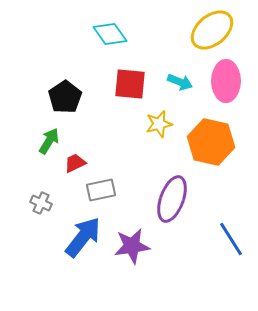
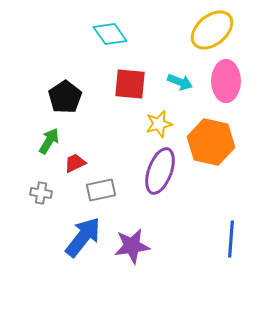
purple ellipse: moved 12 px left, 28 px up
gray cross: moved 10 px up; rotated 15 degrees counterclockwise
blue line: rotated 36 degrees clockwise
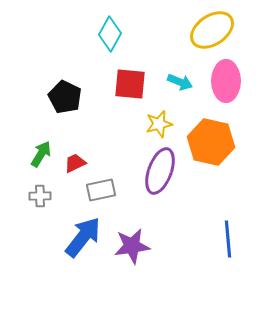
yellow ellipse: rotated 6 degrees clockwise
cyan diamond: rotated 64 degrees clockwise
black pentagon: rotated 12 degrees counterclockwise
green arrow: moved 8 px left, 13 px down
gray cross: moved 1 px left, 3 px down; rotated 10 degrees counterclockwise
blue line: moved 3 px left; rotated 9 degrees counterclockwise
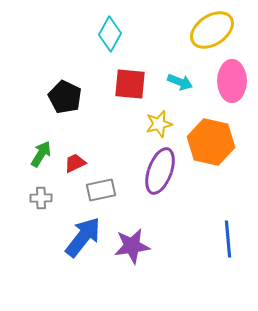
pink ellipse: moved 6 px right
gray cross: moved 1 px right, 2 px down
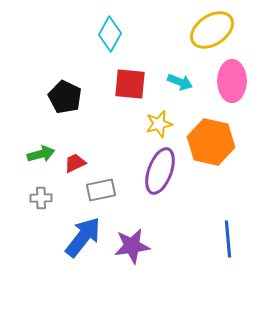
green arrow: rotated 44 degrees clockwise
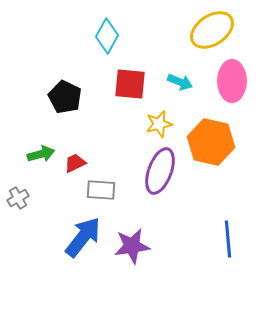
cyan diamond: moved 3 px left, 2 px down
gray rectangle: rotated 16 degrees clockwise
gray cross: moved 23 px left; rotated 30 degrees counterclockwise
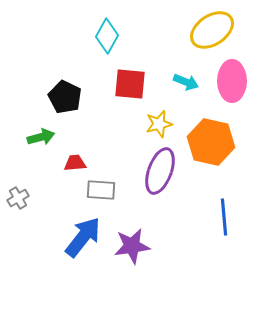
cyan arrow: moved 6 px right
green arrow: moved 17 px up
red trapezoid: rotated 20 degrees clockwise
blue line: moved 4 px left, 22 px up
